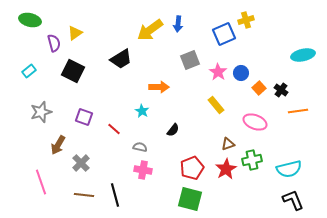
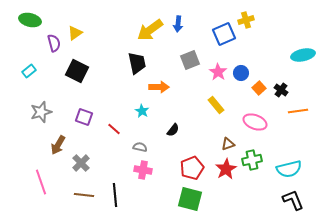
black trapezoid: moved 16 px right, 4 px down; rotated 70 degrees counterclockwise
black square: moved 4 px right
black line: rotated 10 degrees clockwise
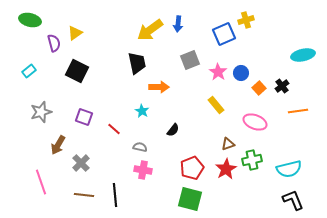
black cross: moved 1 px right, 4 px up; rotated 16 degrees clockwise
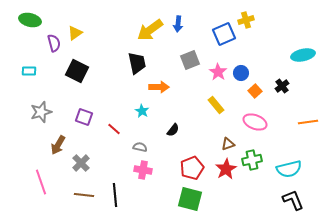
cyan rectangle: rotated 40 degrees clockwise
orange square: moved 4 px left, 3 px down
orange line: moved 10 px right, 11 px down
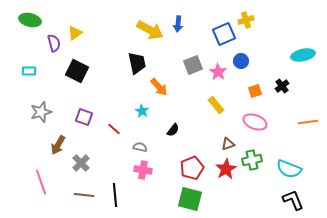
yellow arrow: rotated 116 degrees counterclockwise
gray square: moved 3 px right, 5 px down
blue circle: moved 12 px up
orange arrow: rotated 48 degrees clockwise
orange square: rotated 24 degrees clockwise
cyan semicircle: rotated 35 degrees clockwise
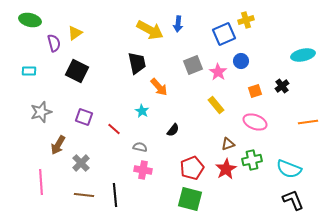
pink line: rotated 15 degrees clockwise
